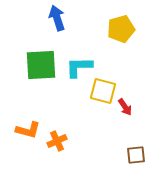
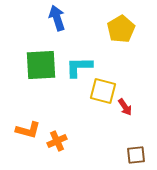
yellow pentagon: rotated 16 degrees counterclockwise
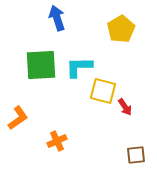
orange L-shape: moved 10 px left, 12 px up; rotated 50 degrees counterclockwise
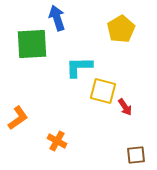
green square: moved 9 px left, 21 px up
orange cross: rotated 36 degrees counterclockwise
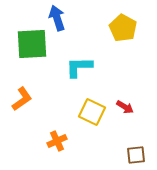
yellow pentagon: moved 2 px right, 1 px up; rotated 12 degrees counterclockwise
yellow square: moved 11 px left, 21 px down; rotated 12 degrees clockwise
red arrow: rotated 24 degrees counterclockwise
orange L-shape: moved 4 px right, 19 px up
orange cross: rotated 36 degrees clockwise
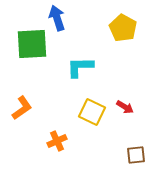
cyan L-shape: moved 1 px right
orange L-shape: moved 9 px down
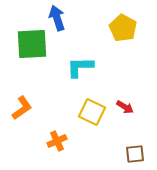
brown square: moved 1 px left, 1 px up
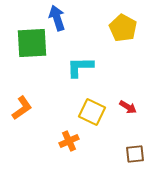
green square: moved 1 px up
red arrow: moved 3 px right
orange cross: moved 12 px right
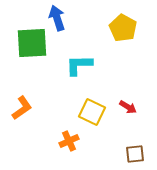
cyan L-shape: moved 1 px left, 2 px up
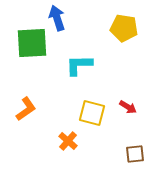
yellow pentagon: moved 1 px right; rotated 20 degrees counterclockwise
orange L-shape: moved 4 px right, 1 px down
yellow square: moved 1 px down; rotated 12 degrees counterclockwise
orange cross: moved 1 px left; rotated 24 degrees counterclockwise
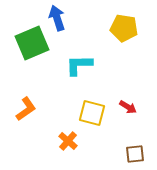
green square: rotated 20 degrees counterclockwise
